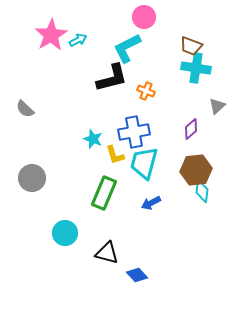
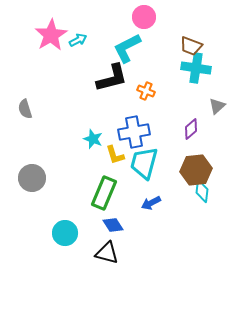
gray semicircle: rotated 30 degrees clockwise
blue diamond: moved 24 px left, 50 px up; rotated 10 degrees clockwise
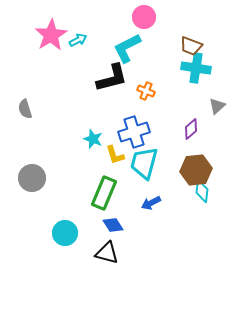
blue cross: rotated 8 degrees counterclockwise
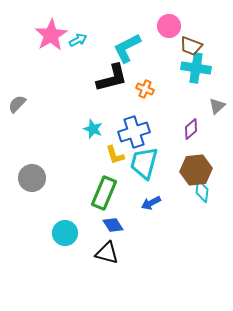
pink circle: moved 25 px right, 9 px down
orange cross: moved 1 px left, 2 px up
gray semicircle: moved 8 px left, 5 px up; rotated 60 degrees clockwise
cyan star: moved 10 px up
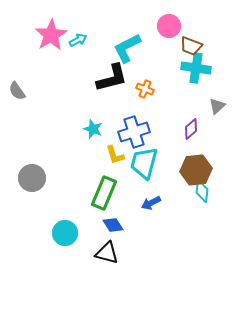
gray semicircle: moved 13 px up; rotated 78 degrees counterclockwise
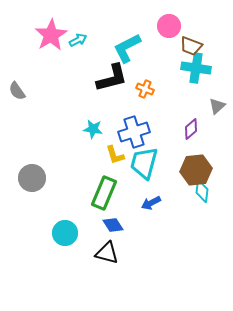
cyan star: rotated 12 degrees counterclockwise
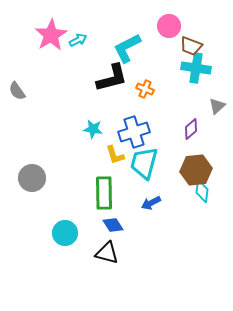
green rectangle: rotated 24 degrees counterclockwise
